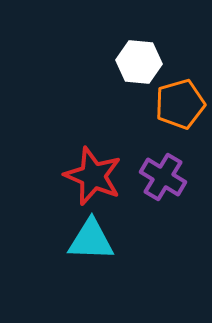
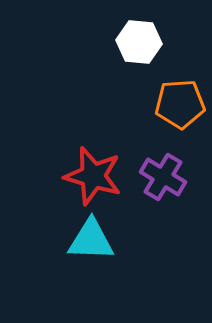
white hexagon: moved 20 px up
orange pentagon: rotated 12 degrees clockwise
red star: rotated 6 degrees counterclockwise
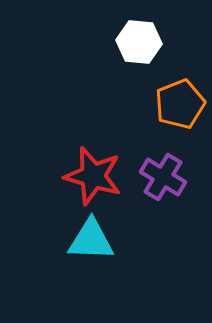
orange pentagon: rotated 18 degrees counterclockwise
